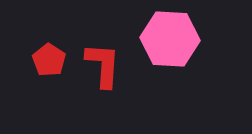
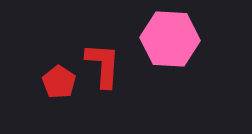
red pentagon: moved 10 px right, 22 px down
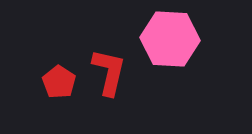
red L-shape: moved 6 px right, 7 px down; rotated 9 degrees clockwise
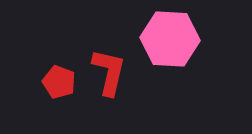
red pentagon: rotated 12 degrees counterclockwise
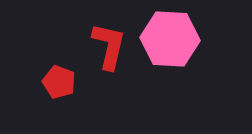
red L-shape: moved 26 px up
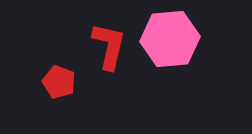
pink hexagon: rotated 8 degrees counterclockwise
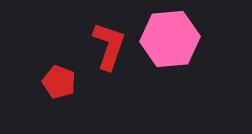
red L-shape: rotated 6 degrees clockwise
